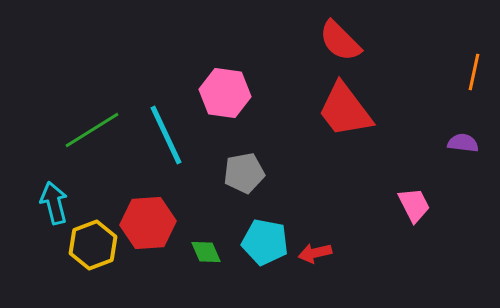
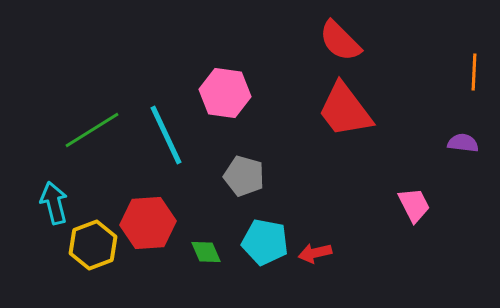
orange line: rotated 9 degrees counterclockwise
gray pentagon: moved 3 px down; rotated 27 degrees clockwise
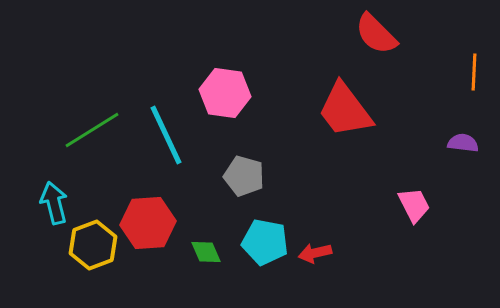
red semicircle: moved 36 px right, 7 px up
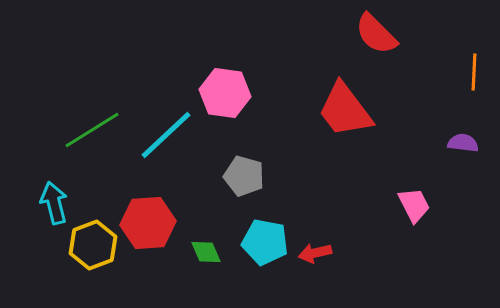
cyan line: rotated 72 degrees clockwise
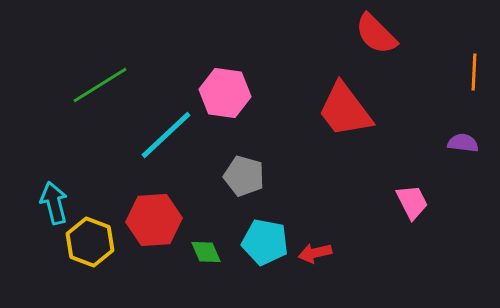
green line: moved 8 px right, 45 px up
pink trapezoid: moved 2 px left, 3 px up
red hexagon: moved 6 px right, 3 px up
yellow hexagon: moved 3 px left, 3 px up; rotated 18 degrees counterclockwise
